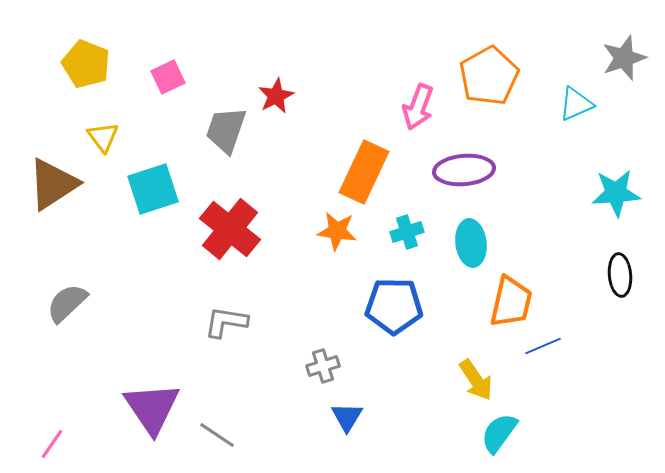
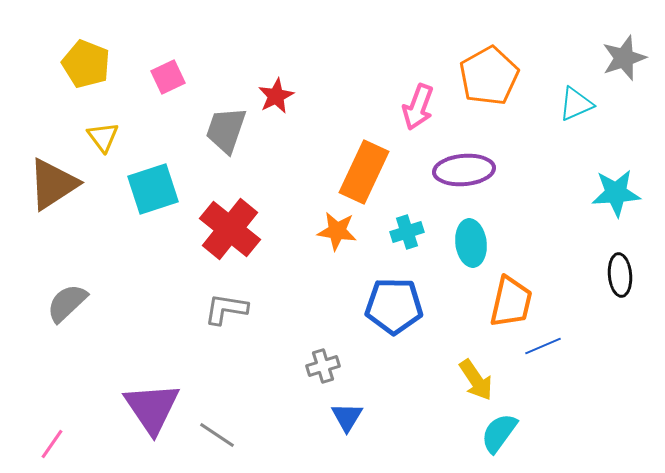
gray L-shape: moved 13 px up
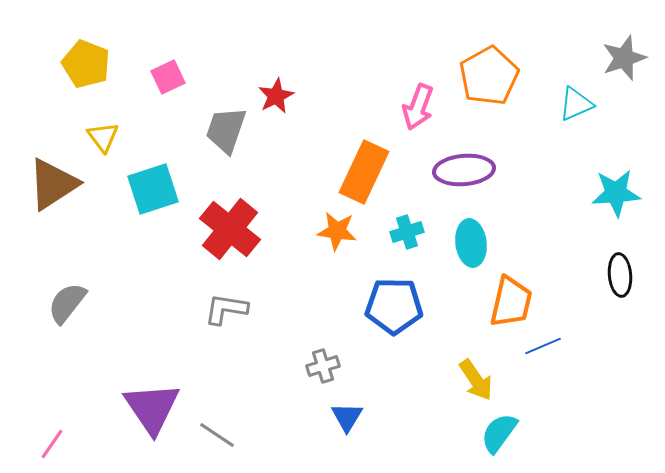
gray semicircle: rotated 9 degrees counterclockwise
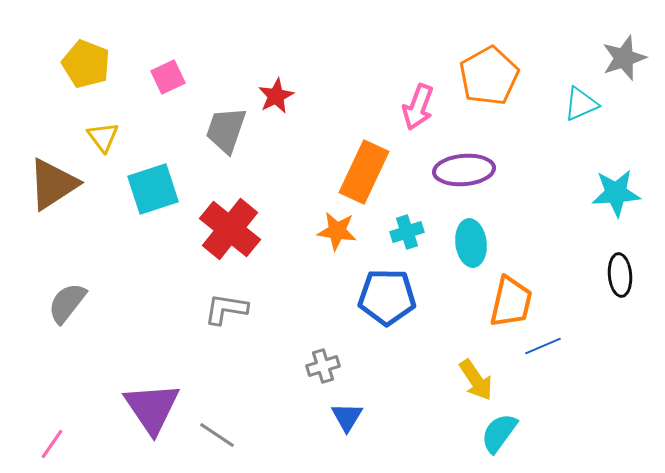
cyan triangle: moved 5 px right
blue pentagon: moved 7 px left, 9 px up
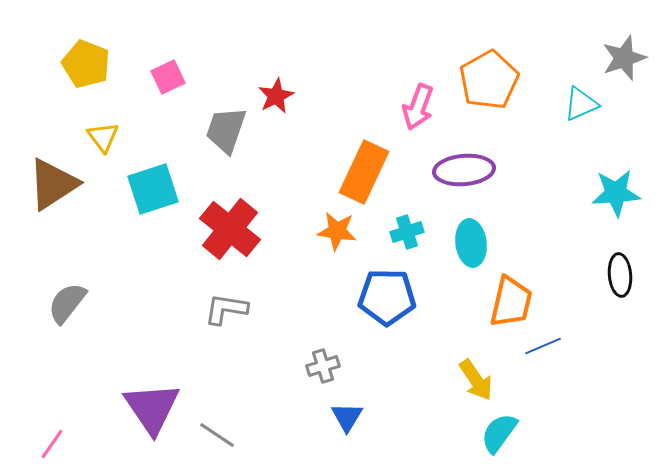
orange pentagon: moved 4 px down
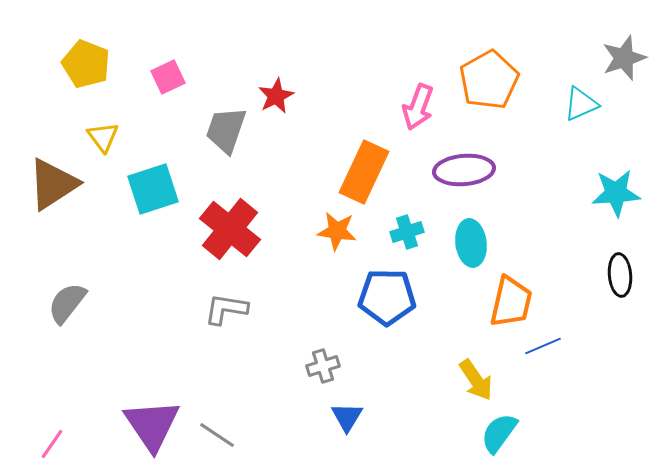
purple triangle: moved 17 px down
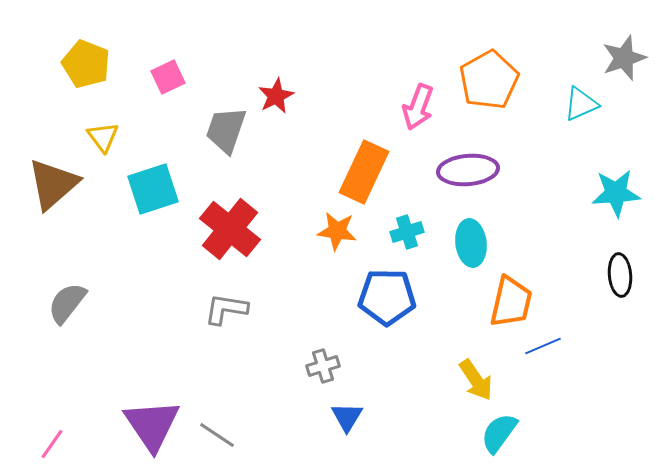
purple ellipse: moved 4 px right
brown triangle: rotated 8 degrees counterclockwise
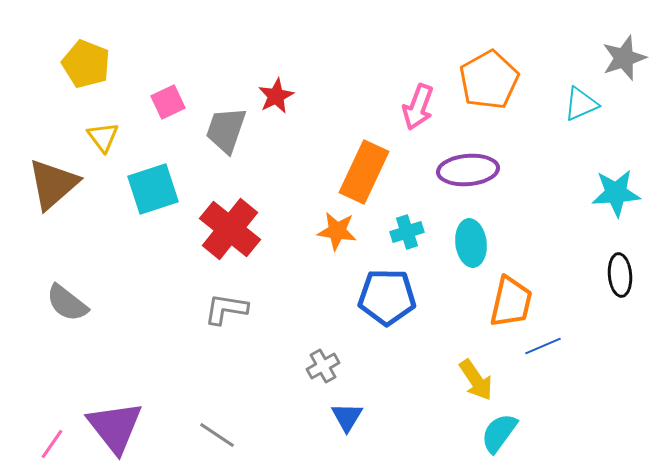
pink square: moved 25 px down
gray semicircle: rotated 90 degrees counterclockwise
gray cross: rotated 12 degrees counterclockwise
purple triangle: moved 37 px left, 2 px down; rotated 4 degrees counterclockwise
